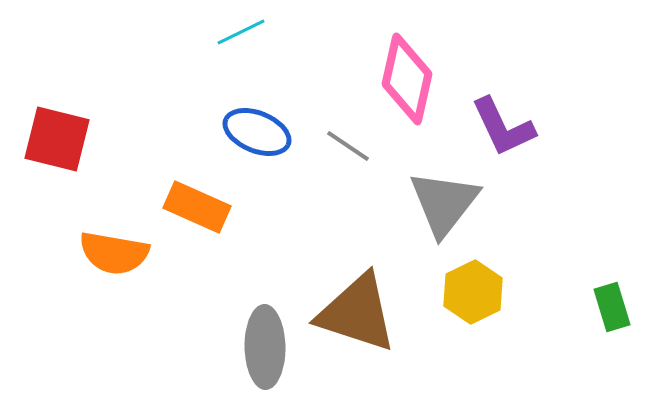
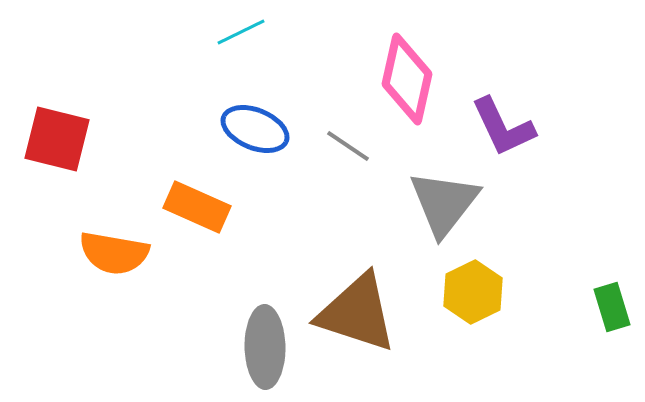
blue ellipse: moved 2 px left, 3 px up
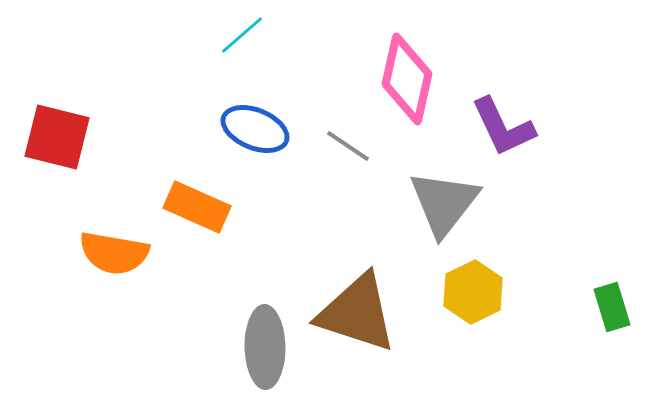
cyan line: moved 1 px right, 3 px down; rotated 15 degrees counterclockwise
red square: moved 2 px up
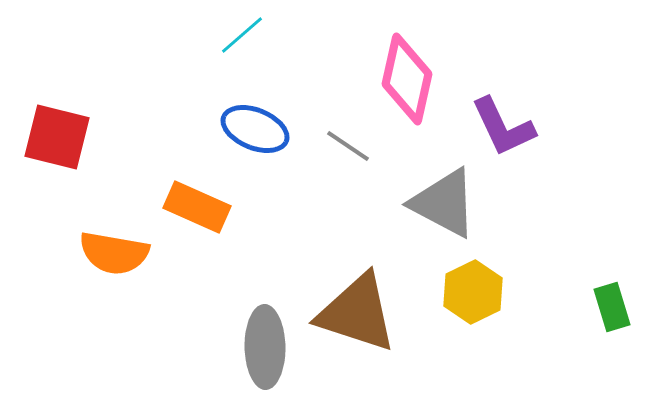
gray triangle: rotated 40 degrees counterclockwise
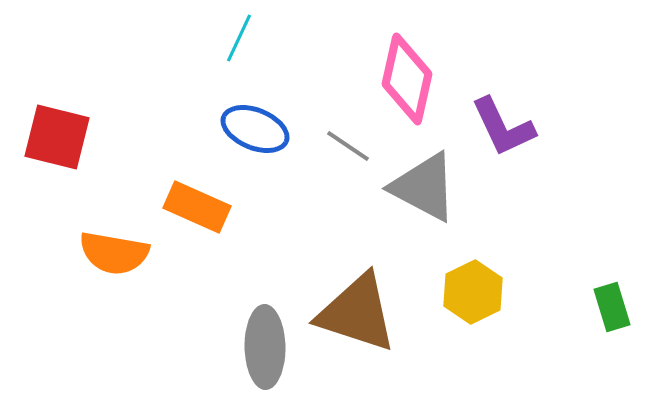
cyan line: moved 3 px left, 3 px down; rotated 24 degrees counterclockwise
gray triangle: moved 20 px left, 16 px up
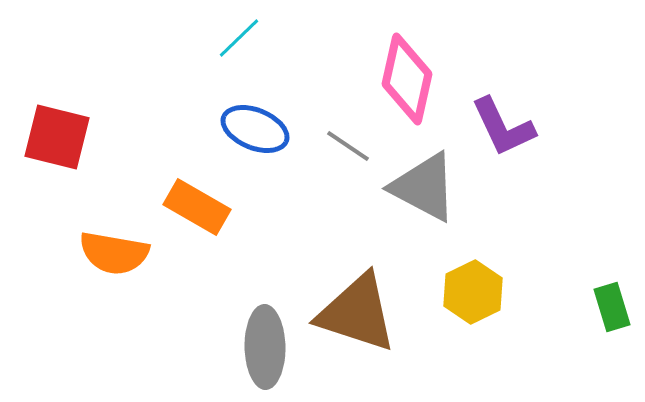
cyan line: rotated 21 degrees clockwise
orange rectangle: rotated 6 degrees clockwise
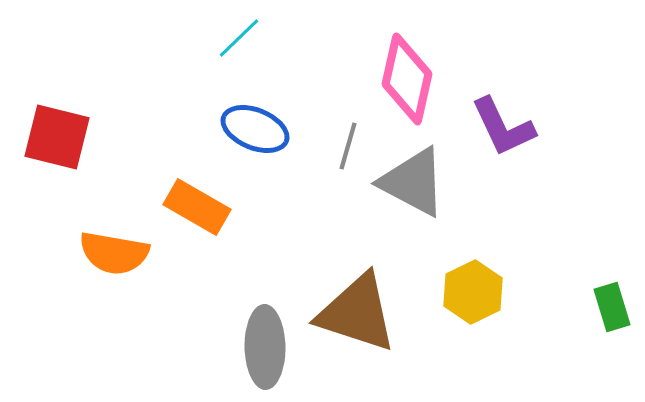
gray line: rotated 72 degrees clockwise
gray triangle: moved 11 px left, 5 px up
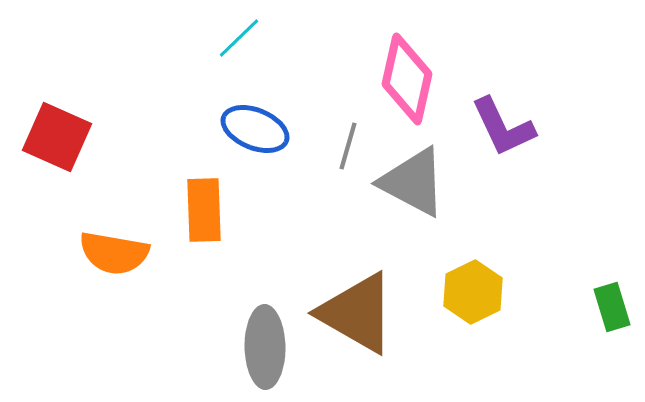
red square: rotated 10 degrees clockwise
orange rectangle: moved 7 px right, 3 px down; rotated 58 degrees clockwise
brown triangle: rotated 12 degrees clockwise
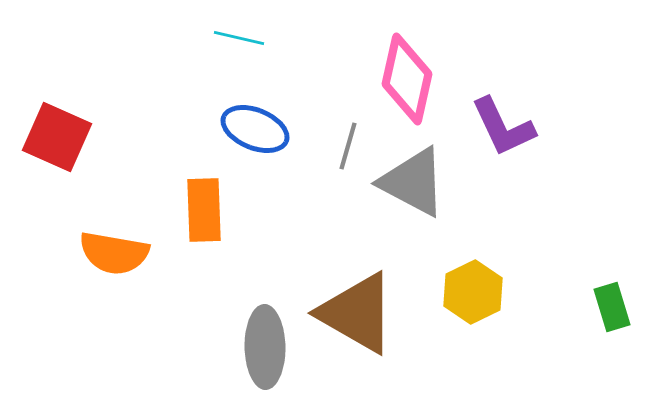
cyan line: rotated 57 degrees clockwise
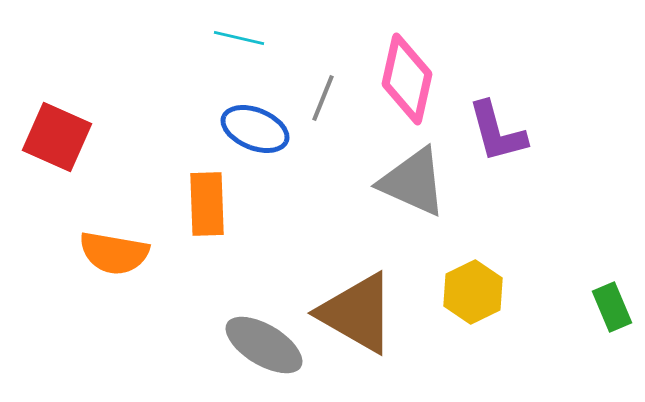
purple L-shape: moved 6 px left, 5 px down; rotated 10 degrees clockwise
gray line: moved 25 px left, 48 px up; rotated 6 degrees clockwise
gray triangle: rotated 4 degrees counterclockwise
orange rectangle: moved 3 px right, 6 px up
green rectangle: rotated 6 degrees counterclockwise
gray ellipse: moved 1 px left, 2 px up; rotated 58 degrees counterclockwise
